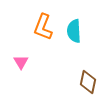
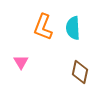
cyan semicircle: moved 1 px left, 3 px up
brown diamond: moved 8 px left, 10 px up
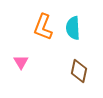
brown diamond: moved 1 px left, 1 px up
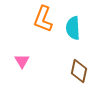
orange L-shape: moved 8 px up
pink triangle: moved 1 px right, 1 px up
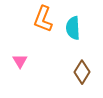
pink triangle: moved 2 px left
brown diamond: moved 3 px right, 1 px down; rotated 20 degrees clockwise
